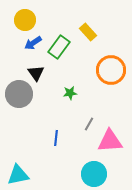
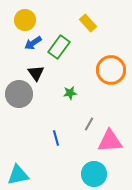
yellow rectangle: moved 9 px up
blue line: rotated 21 degrees counterclockwise
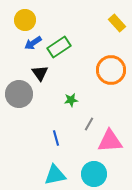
yellow rectangle: moved 29 px right
green rectangle: rotated 20 degrees clockwise
black triangle: moved 4 px right
green star: moved 1 px right, 7 px down
cyan triangle: moved 37 px right
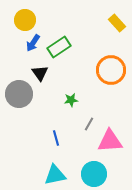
blue arrow: rotated 24 degrees counterclockwise
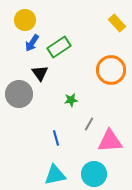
blue arrow: moved 1 px left
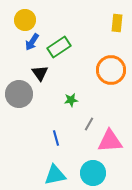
yellow rectangle: rotated 48 degrees clockwise
blue arrow: moved 1 px up
cyan circle: moved 1 px left, 1 px up
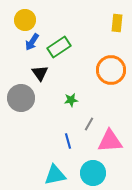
gray circle: moved 2 px right, 4 px down
blue line: moved 12 px right, 3 px down
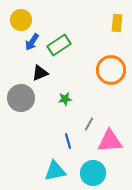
yellow circle: moved 4 px left
green rectangle: moved 2 px up
black triangle: rotated 42 degrees clockwise
green star: moved 6 px left, 1 px up
cyan triangle: moved 4 px up
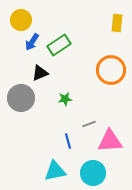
gray line: rotated 40 degrees clockwise
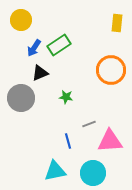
blue arrow: moved 2 px right, 6 px down
green star: moved 1 px right, 2 px up; rotated 16 degrees clockwise
